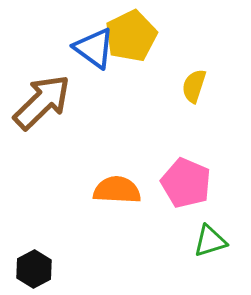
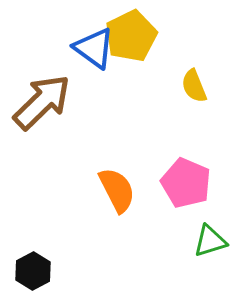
yellow semicircle: rotated 40 degrees counterclockwise
orange semicircle: rotated 60 degrees clockwise
black hexagon: moved 1 px left, 2 px down
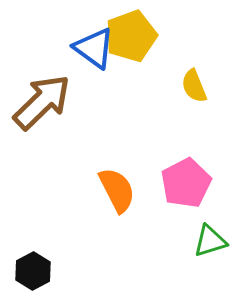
yellow pentagon: rotated 6 degrees clockwise
pink pentagon: rotated 21 degrees clockwise
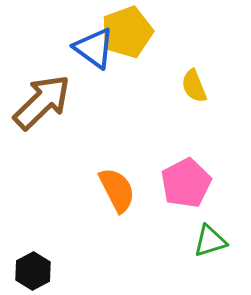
yellow pentagon: moved 4 px left, 4 px up
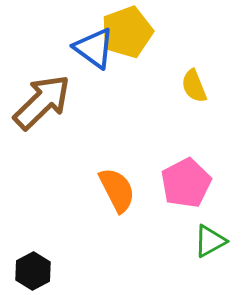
green triangle: rotated 12 degrees counterclockwise
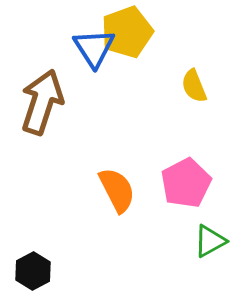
blue triangle: rotated 21 degrees clockwise
brown arrow: rotated 28 degrees counterclockwise
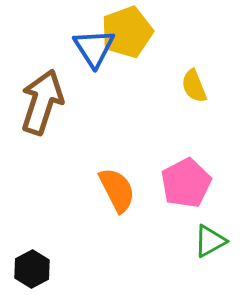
black hexagon: moved 1 px left, 2 px up
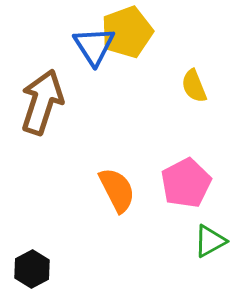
blue triangle: moved 2 px up
